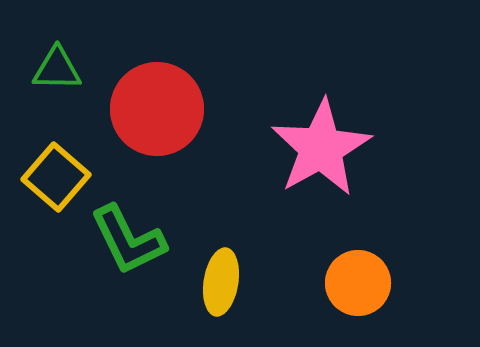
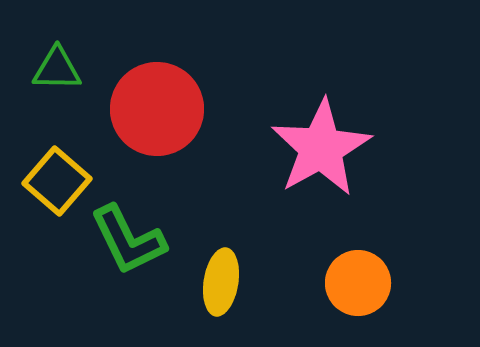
yellow square: moved 1 px right, 4 px down
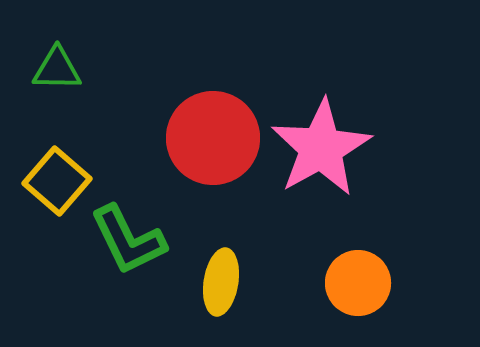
red circle: moved 56 px right, 29 px down
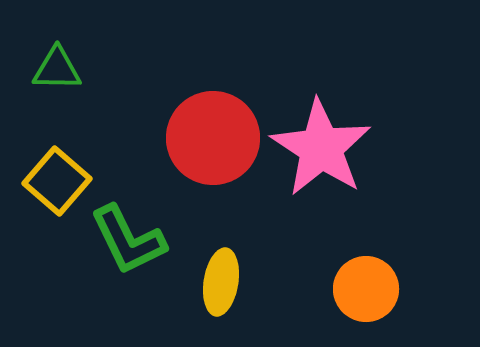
pink star: rotated 10 degrees counterclockwise
orange circle: moved 8 px right, 6 px down
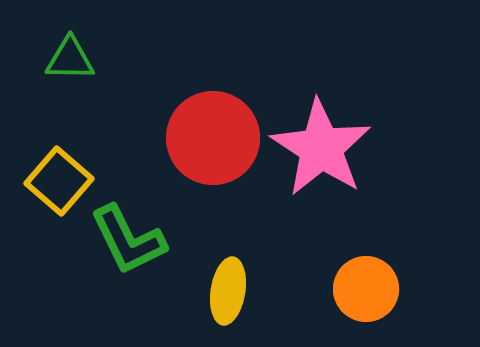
green triangle: moved 13 px right, 10 px up
yellow square: moved 2 px right
yellow ellipse: moved 7 px right, 9 px down
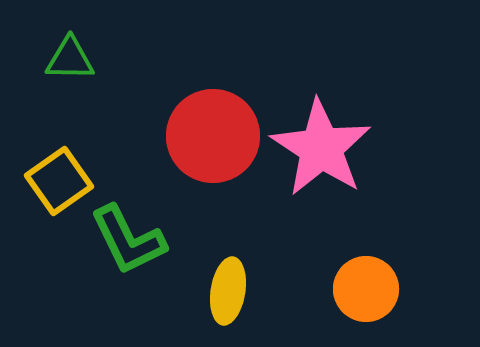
red circle: moved 2 px up
yellow square: rotated 14 degrees clockwise
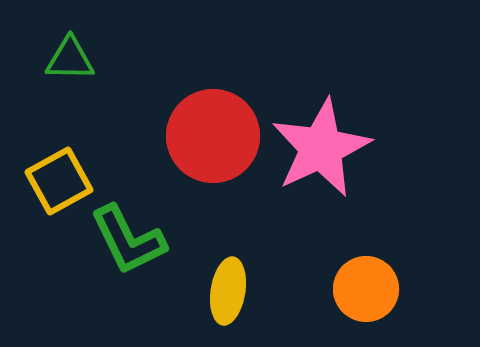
pink star: rotated 14 degrees clockwise
yellow square: rotated 6 degrees clockwise
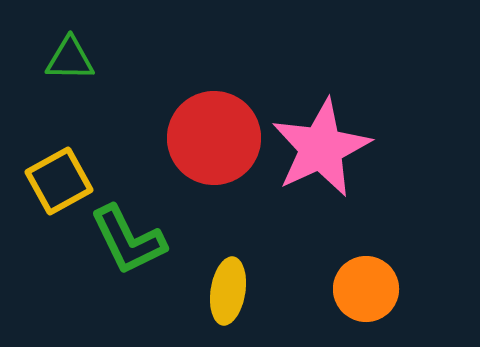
red circle: moved 1 px right, 2 px down
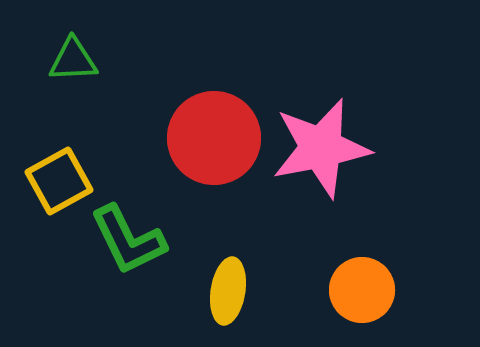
green triangle: moved 3 px right, 1 px down; rotated 4 degrees counterclockwise
pink star: rotated 14 degrees clockwise
orange circle: moved 4 px left, 1 px down
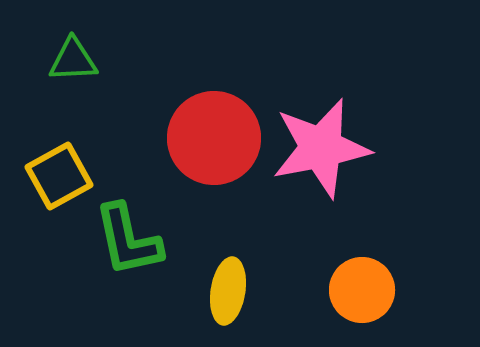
yellow square: moved 5 px up
green L-shape: rotated 14 degrees clockwise
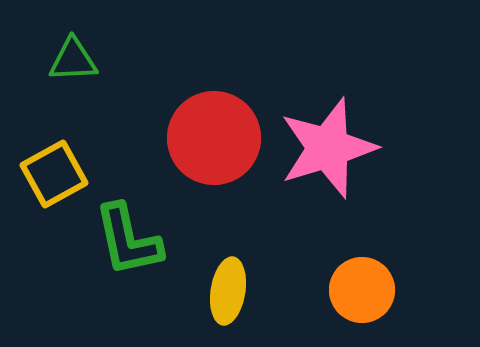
pink star: moved 7 px right; rotated 6 degrees counterclockwise
yellow square: moved 5 px left, 2 px up
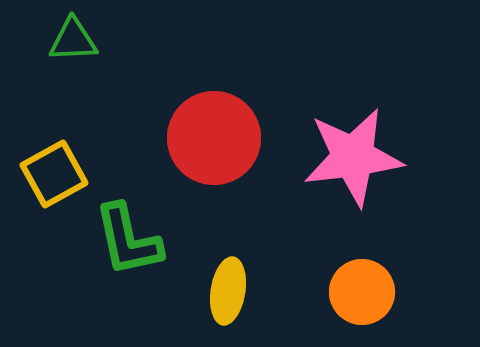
green triangle: moved 20 px up
pink star: moved 25 px right, 9 px down; rotated 10 degrees clockwise
orange circle: moved 2 px down
